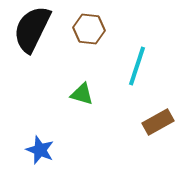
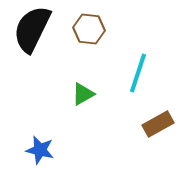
cyan line: moved 1 px right, 7 px down
green triangle: moved 1 px right; rotated 45 degrees counterclockwise
brown rectangle: moved 2 px down
blue star: rotated 8 degrees counterclockwise
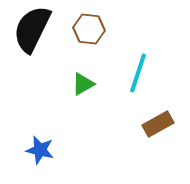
green triangle: moved 10 px up
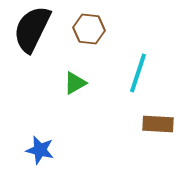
green triangle: moved 8 px left, 1 px up
brown rectangle: rotated 32 degrees clockwise
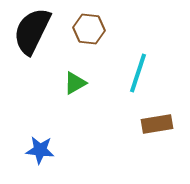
black semicircle: moved 2 px down
brown rectangle: moved 1 px left; rotated 12 degrees counterclockwise
blue star: rotated 8 degrees counterclockwise
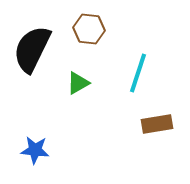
black semicircle: moved 18 px down
green triangle: moved 3 px right
blue star: moved 5 px left
